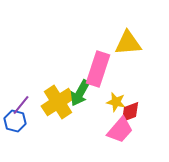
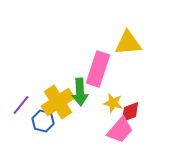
green arrow: moved 1 px up; rotated 32 degrees counterclockwise
yellow star: moved 3 px left, 1 px down
blue hexagon: moved 28 px right
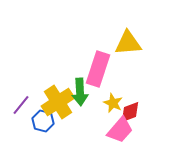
yellow star: rotated 12 degrees clockwise
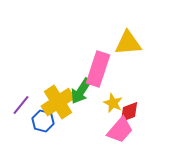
green arrow: moved 1 px right, 1 px up; rotated 36 degrees clockwise
red diamond: moved 1 px left
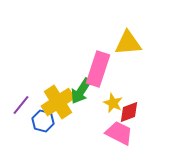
pink trapezoid: moved 1 px left, 3 px down; rotated 104 degrees counterclockwise
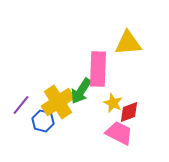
pink rectangle: rotated 16 degrees counterclockwise
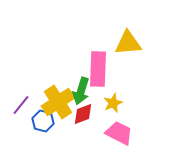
green arrow: rotated 16 degrees counterclockwise
yellow star: rotated 24 degrees clockwise
red diamond: moved 46 px left, 2 px down
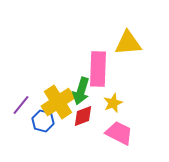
red diamond: moved 2 px down
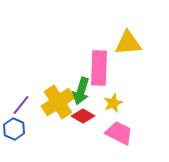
pink rectangle: moved 1 px right, 1 px up
red diamond: rotated 50 degrees clockwise
blue hexagon: moved 29 px left, 8 px down; rotated 10 degrees clockwise
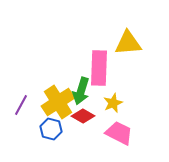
purple line: rotated 10 degrees counterclockwise
blue hexagon: moved 37 px right; rotated 10 degrees counterclockwise
